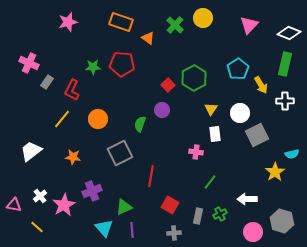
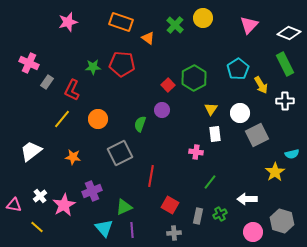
green rectangle at (285, 64): rotated 40 degrees counterclockwise
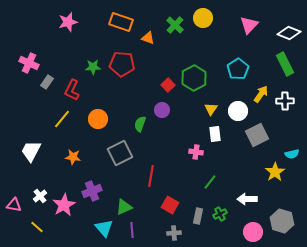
orange triangle at (148, 38): rotated 16 degrees counterclockwise
yellow arrow at (261, 85): moved 9 px down; rotated 114 degrees counterclockwise
white circle at (240, 113): moved 2 px left, 2 px up
white trapezoid at (31, 151): rotated 25 degrees counterclockwise
